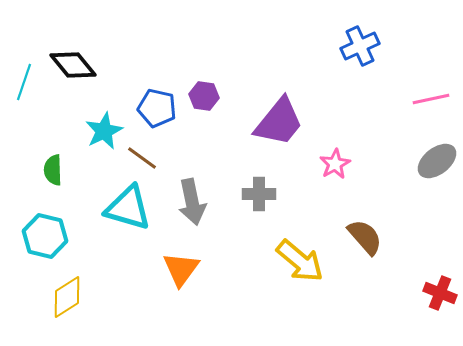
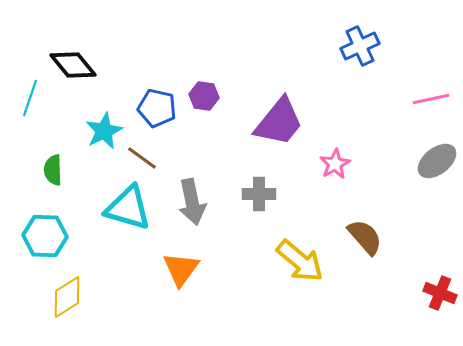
cyan line: moved 6 px right, 16 px down
cyan hexagon: rotated 12 degrees counterclockwise
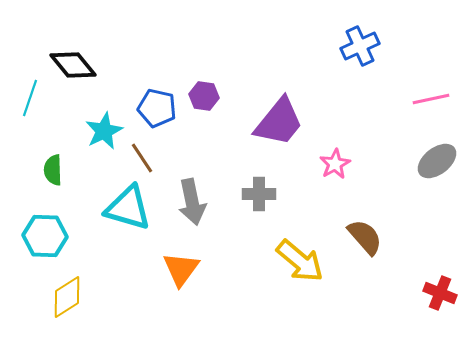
brown line: rotated 20 degrees clockwise
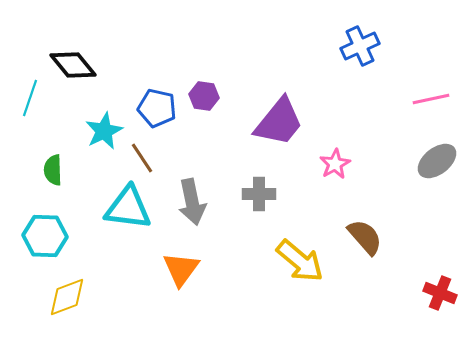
cyan triangle: rotated 9 degrees counterclockwise
yellow diamond: rotated 12 degrees clockwise
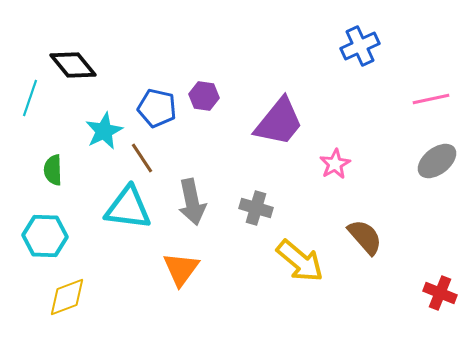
gray cross: moved 3 px left, 14 px down; rotated 16 degrees clockwise
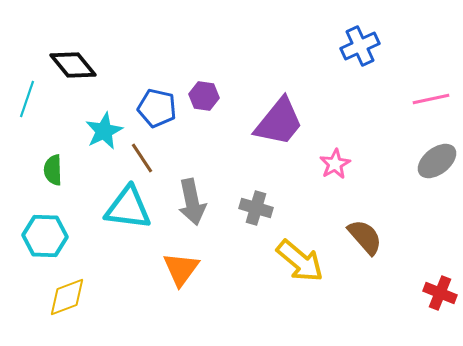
cyan line: moved 3 px left, 1 px down
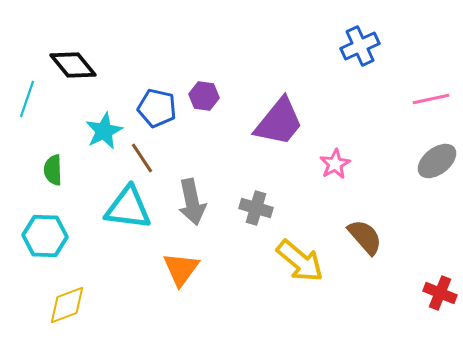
yellow diamond: moved 8 px down
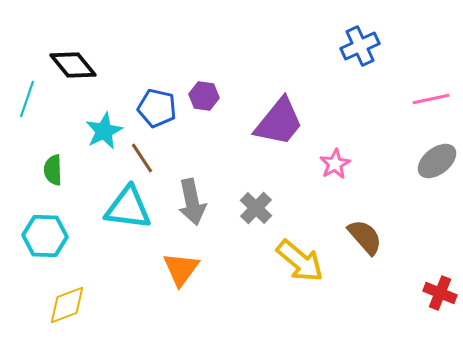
gray cross: rotated 28 degrees clockwise
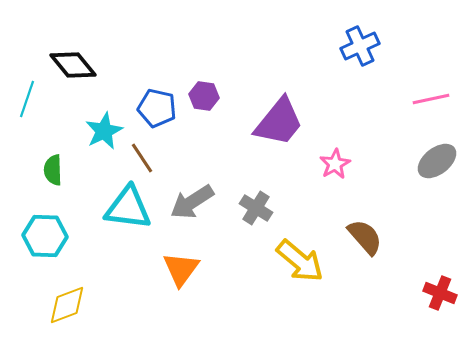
gray arrow: rotated 69 degrees clockwise
gray cross: rotated 12 degrees counterclockwise
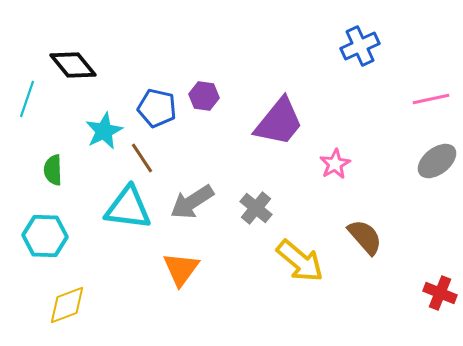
gray cross: rotated 8 degrees clockwise
